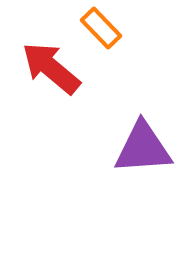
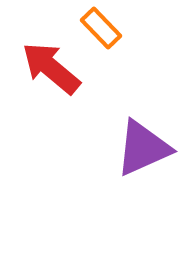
purple triangle: rotated 20 degrees counterclockwise
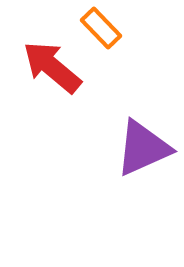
red arrow: moved 1 px right, 1 px up
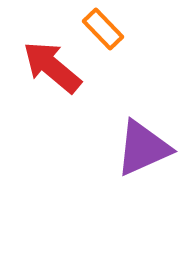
orange rectangle: moved 2 px right, 1 px down
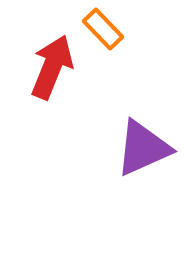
red arrow: rotated 72 degrees clockwise
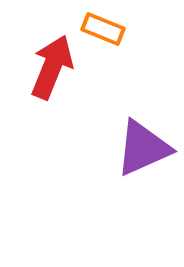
orange rectangle: rotated 24 degrees counterclockwise
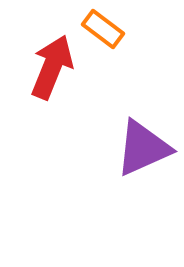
orange rectangle: rotated 15 degrees clockwise
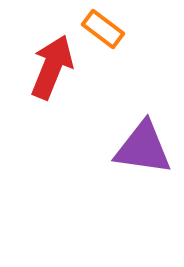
purple triangle: rotated 32 degrees clockwise
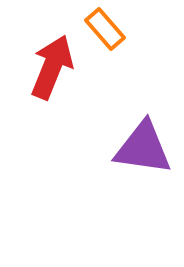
orange rectangle: moved 2 px right; rotated 12 degrees clockwise
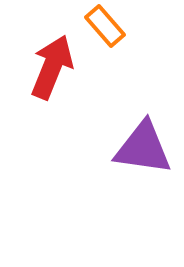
orange rectangle: moved 3 px up
